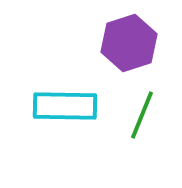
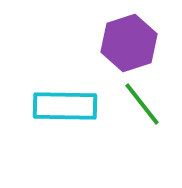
green line: moved 11 px up; rotated 60 degrees counterclockwise
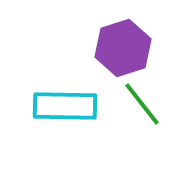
purple hexagon: moved 6 px left, 5 px down
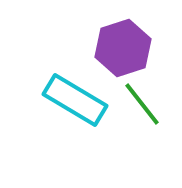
cyan rectangle: moved 10 px right, 6 px up; rotated 30 degrees clockwise
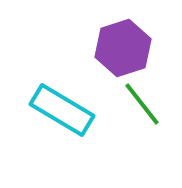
cyan rectangle: moved 13 px left, 10 px down
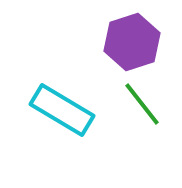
purple hexagon: moved 9 px right, 6 px up
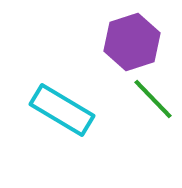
green line: moved 11 px right, 5 px up; rotated 6 degrees counterclockwise
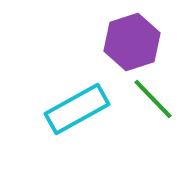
cyan rectangle: moved 15 px right, 1 px up; rotated 60 degrees counterclockwise
